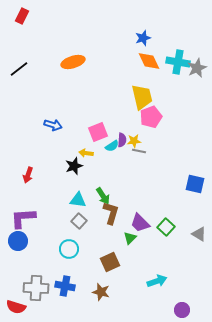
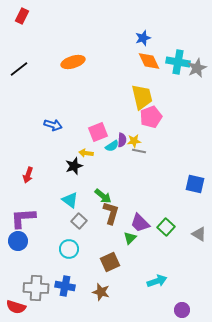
green arrow: rotated 18 degrees counterclockwise
cyan triangle: moved 8 px left; rotated 30 degrees clockwise
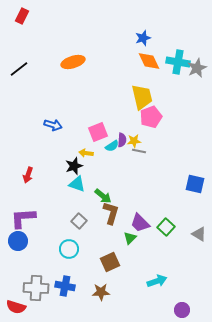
cyan triangle: moved 7 px right, 16 px up; rotated 18 degrees counterclockwise
brown star: rotated 18 degrees counterclockwise
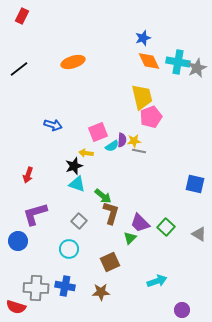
purple L-shape: moved 12 px right, 4 px up; rotated 12 degrees counterclockwise
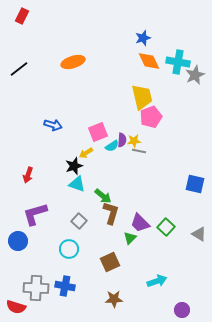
gray star: moved 2 px left, 7 px down
yellow arrow: rotated 40 degrees counterclockwise
brown star: moved 13 px right, 7 px down
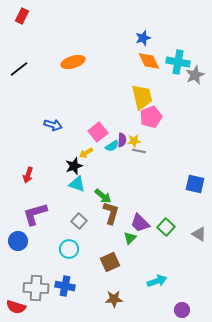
pink square: rotated 18 degrees counterclockwise
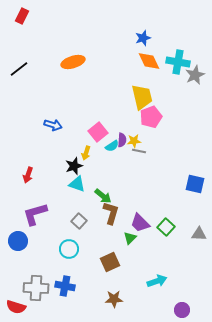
yellow arrow: rotated 40 degrees counterclockwise
gray triangle: rotated 28 degrees counterclockwise
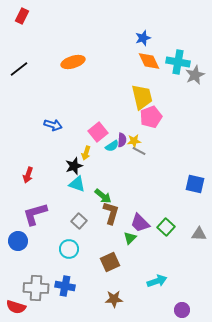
gray line: rotated 16 degrees clockwise
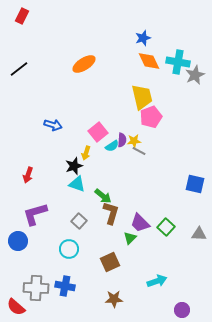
orange ellipse: moved 11 px right, 2 px down; rotated 15 degrees counterclockwise
red semicircle: rotated 24 degrees clockwise
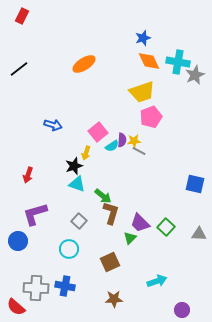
yellow trapezoid: moved 5 px up; rotated 84 degrees clockwise
